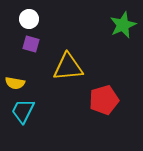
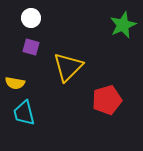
white circle: moved 2 px right, 1 px up
purple square: moved 3 px down
yellow triangle: rotated 40 degrees counterclockwise
red pentagon: moved 3 px right
cyan trapezoid: moved 1 px right, 2 px down; rotated 40 degrees counterclockwise
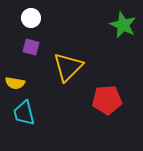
green star: rotated 24 degrees counterclockwise
red pentagon: rotated 12 degrees clockwise
